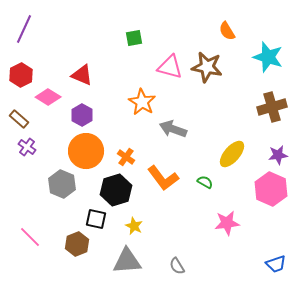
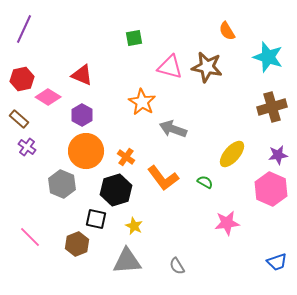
red hexagon: moved 1 px right, 4 px down; rotated 15 degrees clockwise
blue trapezoid: moved 1 px right, 2 px up
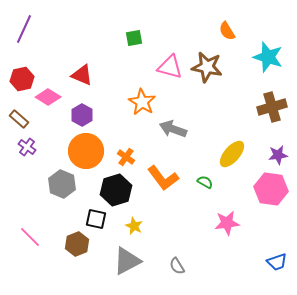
pink hexagon: rotated 16 degrees counterclockwise
gray triangle: rotated 24 degrees counterclockwise
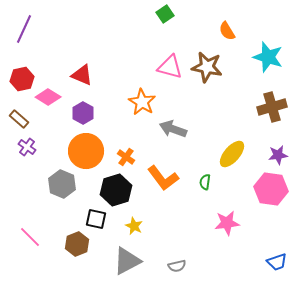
green square: moved 31 px right, 24 px up; rotated 24 degrees counterclockwise
purple hexagon: moved 1 px right, 2 px up
green semicircle: rotated 112 degrees counterclockwise
gray semicircle: rotated 72 degrees counterclockwise
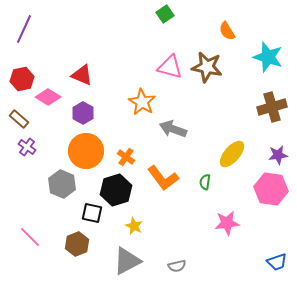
black square: moved 4 px left, 6 px up
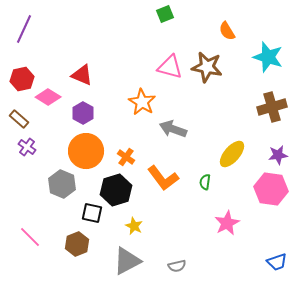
green square: rotated 12 degrees clockwise
pink star: rotated 20 degrees counterclockwise
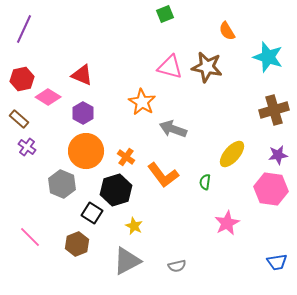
brown cross: moved 2 px right, 3 px down
orange L-shape: moved 3 px up
black square: rotated 20 degrees clockwise
blue trapezoid: rotated 10 degrees clockwise
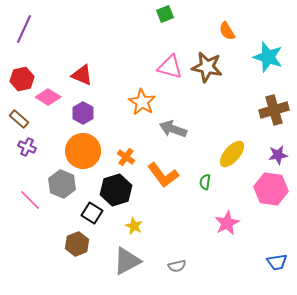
purple cross: rotated 12 degrees counterclockwise
orange circle: moved 3 px left
pink line: moved 37 px up
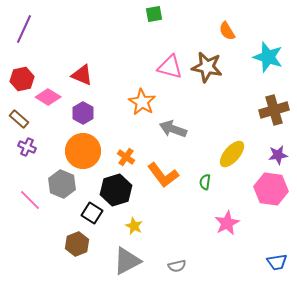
green square: moved 11 px left; rotated 12 degrees clockwise
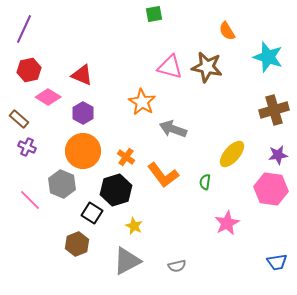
red hexagon: moved 7 px right, 9 px up
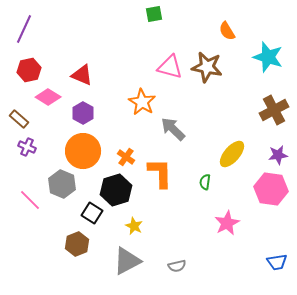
brown cross: rotated 12 degrees counterclockwise
gray arrow: rotated 24 degrees clockwise
orange L-shape: moved 3 px left, 2 px up; rotated 144 degrees counterclockwise
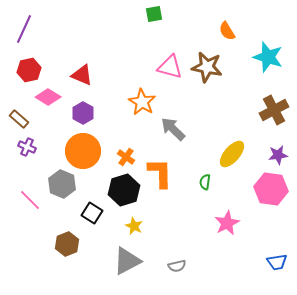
black hexagon: moved 8 px right
brown hexagon: moved 10 px left
